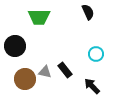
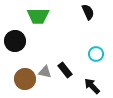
green trapezoid: moved 1 px left, 1 px up
black circle: moved 5 px up
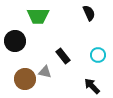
black semicircle: moved 1 px right, 1 px down
cyan circle: moved 2 px right, 1 px down
black rectangle: moved 2 px left, 14 px up
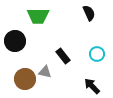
cyan circle: moved 1 px left, 1 px up
